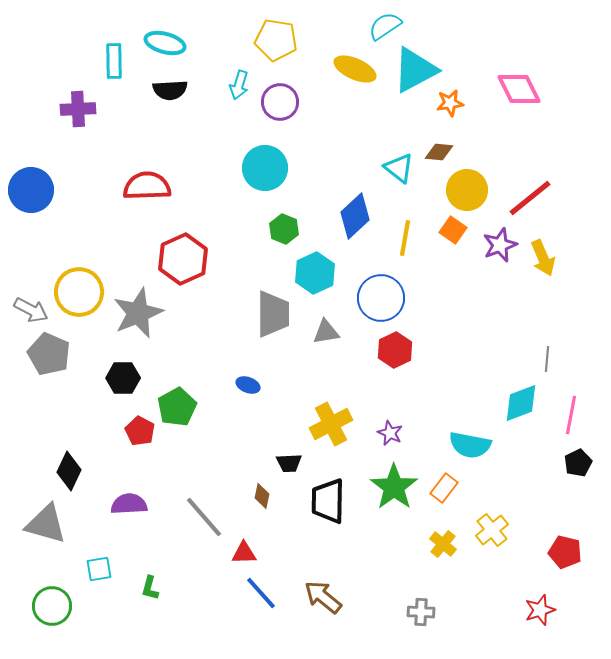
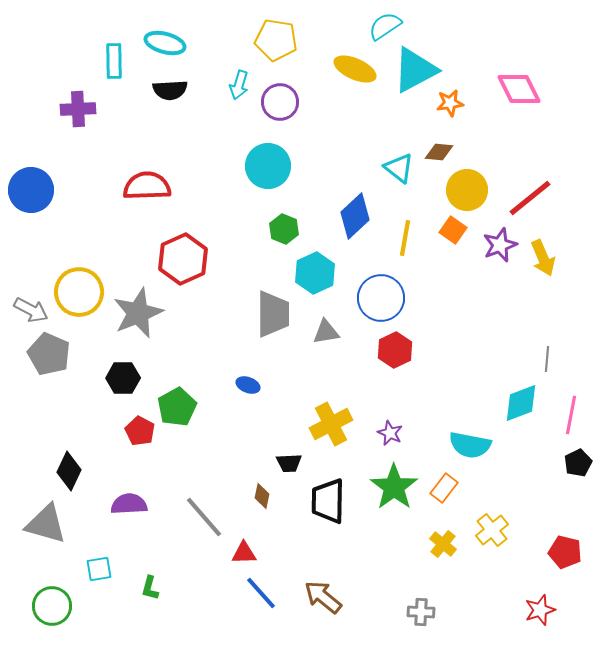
cyan circle at (265, 168): moved 3 px right, 2 px up
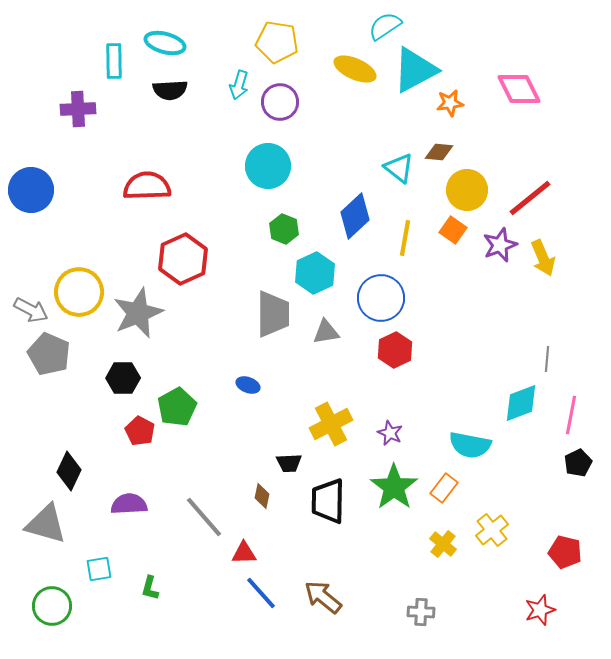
yellow pentagon at (276, 40): moved 1 px right, 2 px down
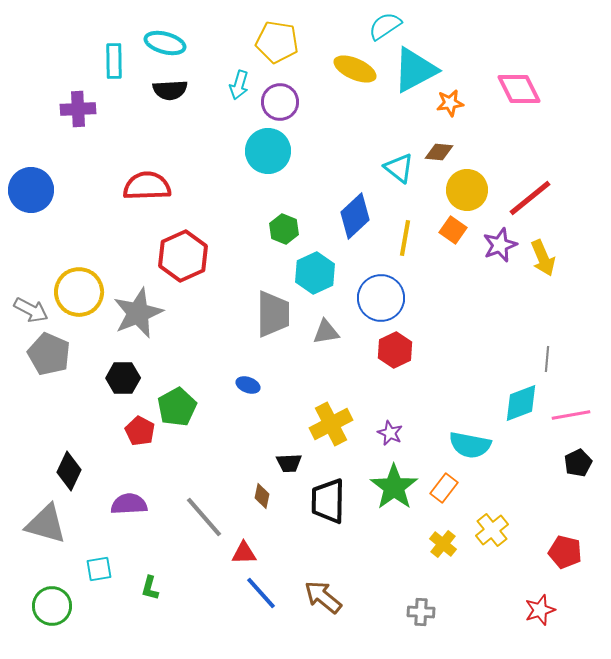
cyan circle at (268, 166): moved 15 px up
red hexagon at (183, 259): moved 3 px up
pink line at (571, 415): rotated 69 degrees clockwise
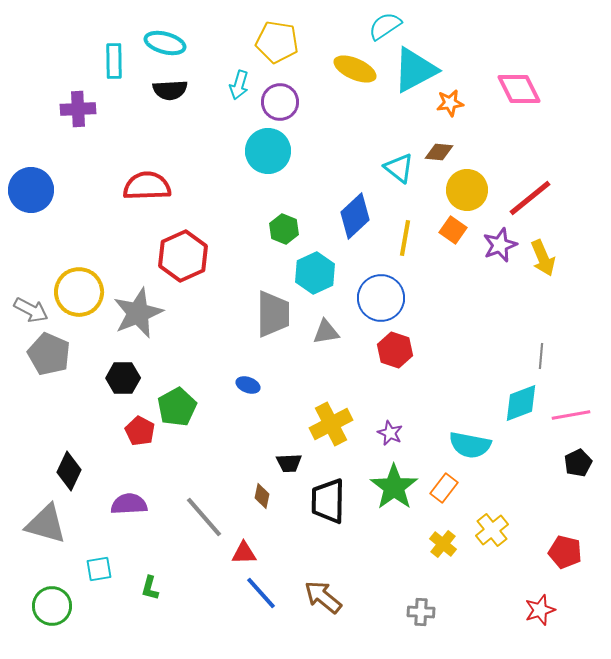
red hexagon at (395, 350): rotated 16 degrees counterclockwise
gray line at (547, 359): moved 6 px left, 3 px up
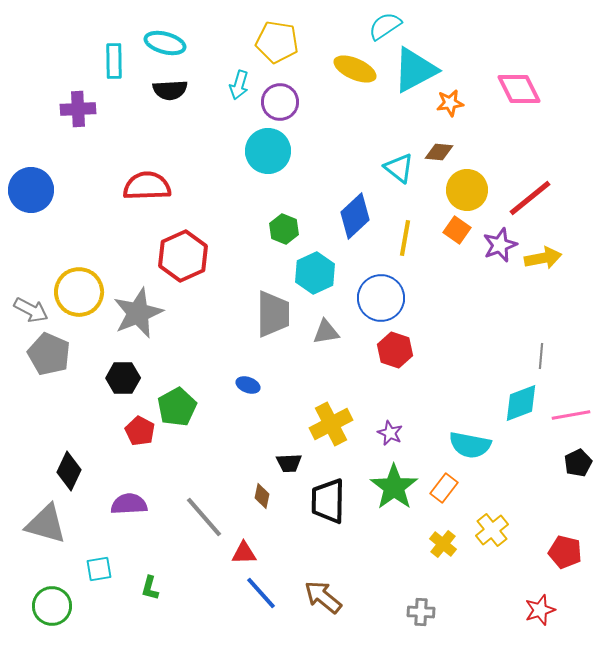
orange square at (453, 230): moved 4 px right
yellow arrow at (543, 258): rotated 78 degrees counterclockwise
